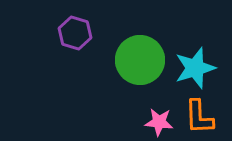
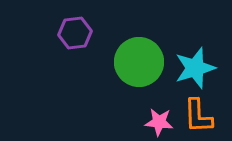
purple hexagon: rotated 24 degrees counterclockwise
green circle: moved 1 px left, 2 px down
orange L-shape: moved 1 px left, 1 px up
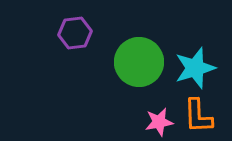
pink star: rotated 16 degrees counterclockwise
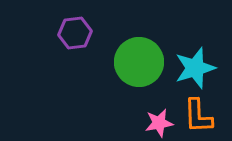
pink star: moved 1 px down
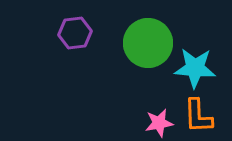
green circle: moved 9 px right, 19 px up
cyan star: rotated 21 degrees clockwise
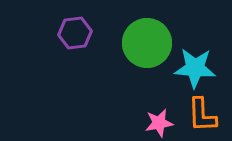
green circle: moved 1 px left
orange L-shape: moved 4 px right, 1 px up
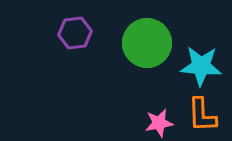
cyan star: moved 6 px right, 2 px up
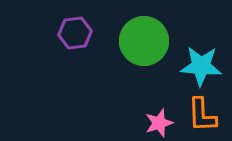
green circle: moved 3 px left, 2 px up
pink star: rotated 8 degrees counterclockwise
